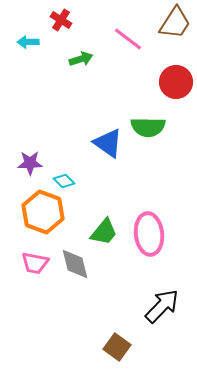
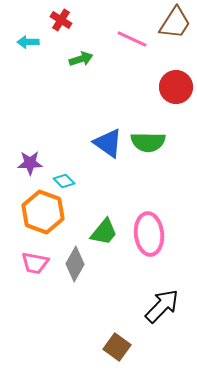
pink line: moved 4 px right; rotated 12 degrees counterclockwise
red circle: moved 5 px down
green semicircle: moved 15 px down
gray diamond: rotated 44 degrees clockwise
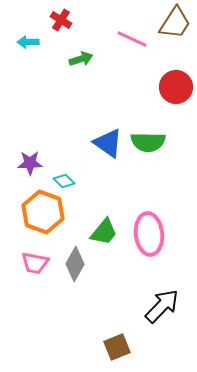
brown square: rotated 32 degrees clockwise
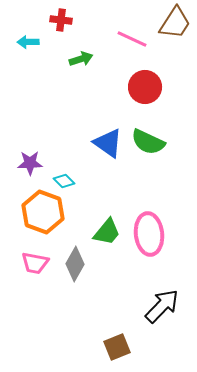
red cross: rotated 25 degrees counterclockwise
red circle: moved 31 px left
green semicircle: rotated 24 degrees clockwise
green trapezoid: moved 3 px right
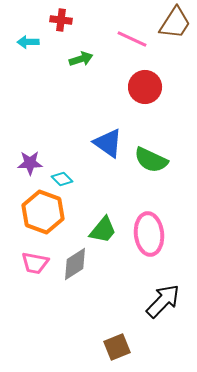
green semicircle: moved 3 px right, 18 px down
cyan diamond: moved 2 px left, 2 px up
green trapezoid: moved 4 px left, 2 px up
gray diamond: rotated 28 degrees clockwise
black arrow: moved 1 px right, 5 px up
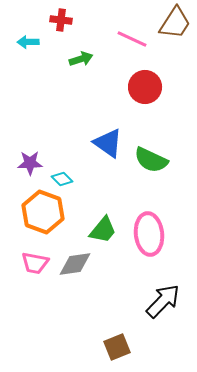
gray diamond: rotated 24 degrees clockwise
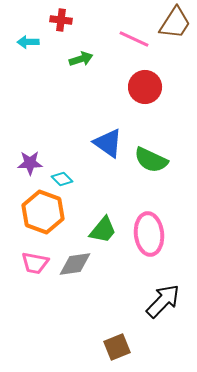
pink line: moved 2 px right
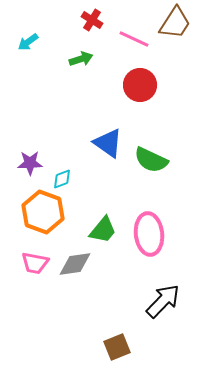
red cross: moved 31 px right; rotated 25 degrees clockwise
cyan arrow: rotated 35 degrees counterclockwise
red circle: moved 5 px left, 2 px up
cyan diamond: rotated 65 degrees counterclockwise
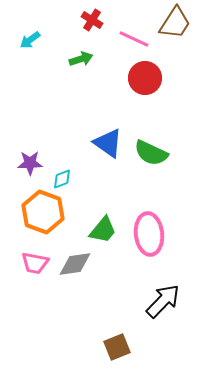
cyan arrow: moved 2 px right, 2 px up
red circle: moved 5 px right, 7 px up
green semicircle: moved 7 px up
